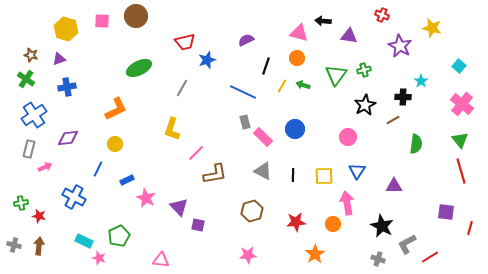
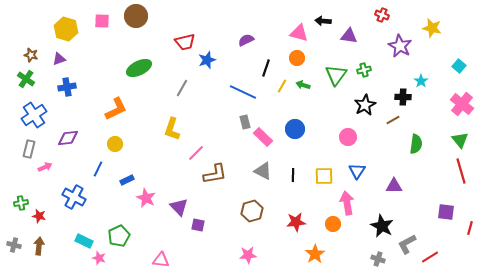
black line at (266, 66): moved 2 px down
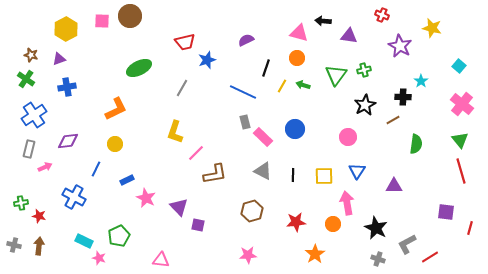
brown circle at (136, 16): moved 6 px left
yellow hexagon at (66, 29): rotated 15 degrees clockwise
yellow L-shape at (172, 129): moved 3 px right, 3 px down
purple diamond at (68, 138): moved 3 px down
blue line at (98, 169): moved 2 px left
black star at (382, 226): moved 6 px left, 2 px down
